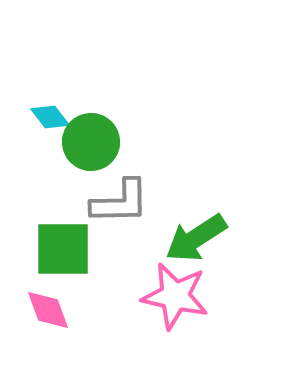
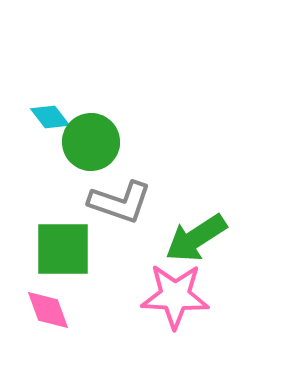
gray L-shape: rotated 20 degrees clockwise
pink star: rotated 10 degrees counterclockwise
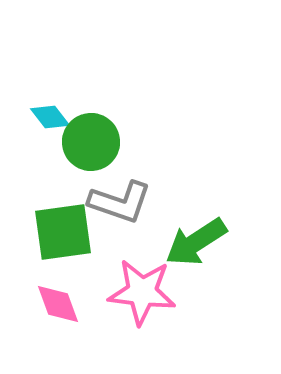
green arrow: moved 4 px down
green square: moved 17 px up; rotated 8 degrees counterclockwise
pink star: moved 33 px left, 4 px up; rotated 4 degrees clockwise
pink diamond: moved 10 px right, 6 px up
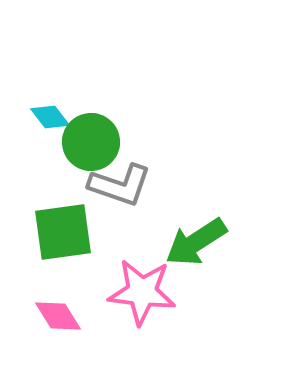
gray L-shape: moved 17 px up
pink diamond: moved 12 px down; rotated 12 degrees counterclockwise
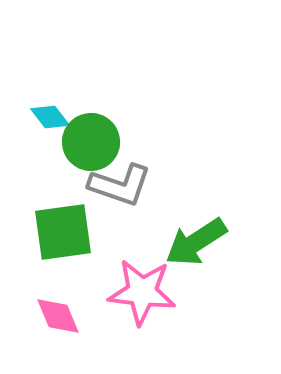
pink diamond: rotated 9 degrees clockwise
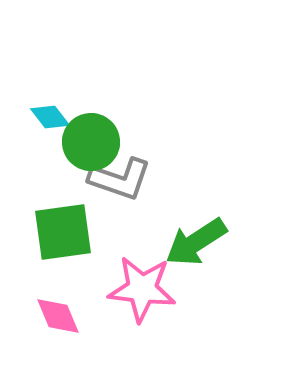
gray L-shape: moved 6 px up
pink star: moved 3 px up
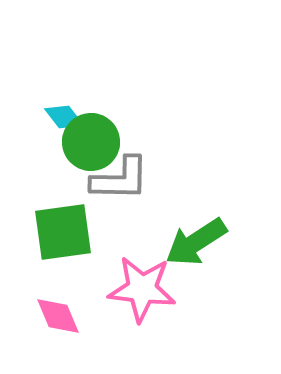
cyan diamond: moved 14 px right
gray L-shape: rotated 18 degrees counterclockwise
